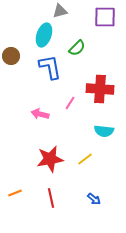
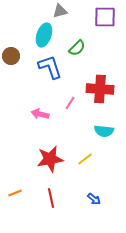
blue L-shape: rotated 8 degrees counterclockwise
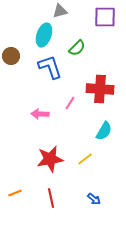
pink arrow: rotated 12 degrees counterclockwise
cyan semicircle: rotated 66 degrees counterclockwise
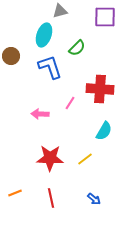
red star: moved 1 px up; rotated 12 degrees clockwise
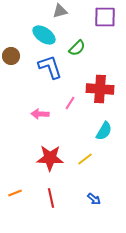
cyan ellipse: rotated 75 degrees counterclockwise
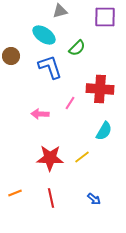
yellow line: moved 3 px left, 2 px up
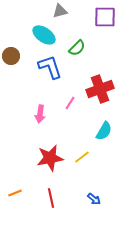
red cross: rotated 24 degrees counterclockwise
pink arrow: rotated 84 degrees counterclockwise
red star: rotated 12 degrees counterclockwise
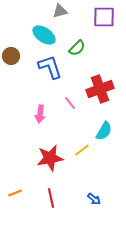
purple square: moved 1 px left
pink line: rotated 72 degrees counterclockwise
yellow line: moved 7 px up
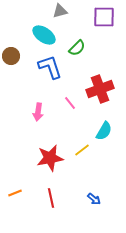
pink arrow: moved 2 px left, 2 px up
